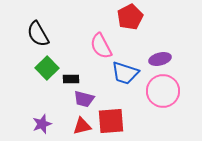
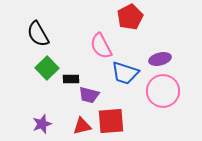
purple trapezoid: moved 5 px right, 4 px up
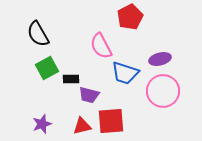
green square: rotated 15 degrees clockwise
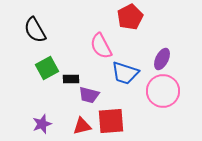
black semicircle: moved 3 px left, 4 px up
purple ellipse: moved 2 px right; rotated 50 degrees counterclockwise
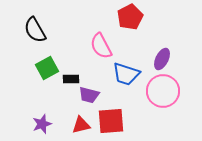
blue trapezoid: moved 1 px right, 1 px down
red triangle: moved 1 px left, 1 px up
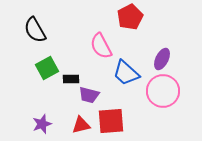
blue trapezoid: moved 1 px up; rotated 24 degrees clockwise
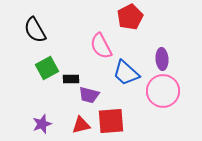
purple ellipse: rotated 30 degrees counterclockwise
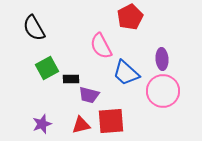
black semicircle: moved 1 px left, 2 px up
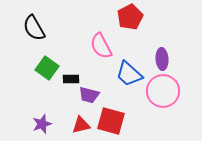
green square: rotated 25 degrees counterclockwise
blue trapezoid: moved 3 px right, 1 px down
red square: rotated 20 degrees clockwise
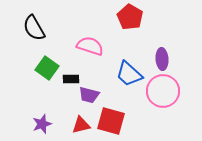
red pentagon: rotated 15 degrees counterclockwise
pink semicircle: moved 11 px left; rotated 136 degrees clockwise
